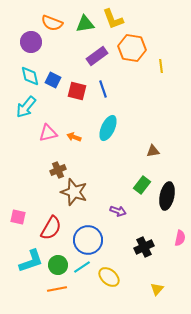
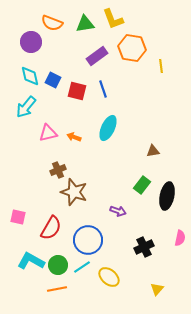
cyan L-shape: rotated 132 degrees counterclockwise
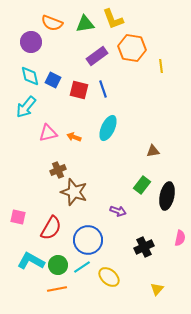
red square: moved 2 px right, 1 px up
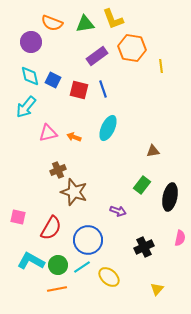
black ellipse: moved 3 px right, 1 px down
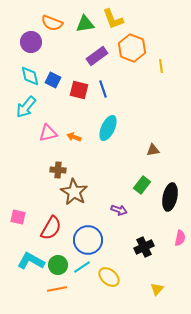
orange hexagon: rotated 12 degrees clockwise
brown triangle: moved 1 px up
brown cross: rotated 28 degrees clockwise
brown star: rotated 12 degrees clockwise
purple arrow: moved 1 px right, 1 px up
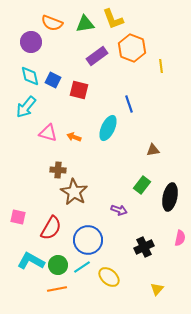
blue line: moved 26 px right, 15 px down
pink triangle: rotated 30 degrees clockwise
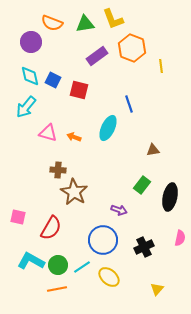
blue circle: moved 15 px right
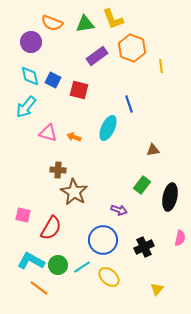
pink square: moved 5 px right, 2 px up
orange line: moved 18 px left, 1 px up; rotated 48 degrees clockwise
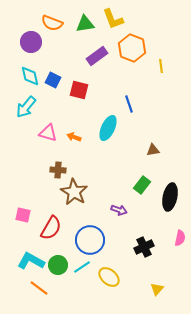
blue circle: moved 13 px left
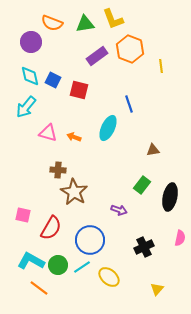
orange hexagon: moved 2 px left, 1 px down
